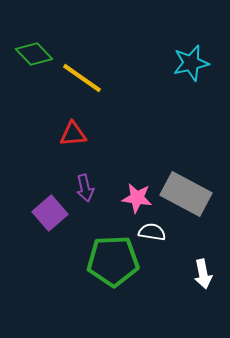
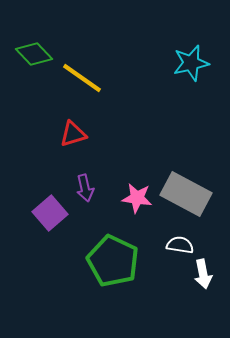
red triangle: rotated 12 degrees counterclockwise
white semicircle: moved 28 px right, 13 px down
green pentagon: rotated 27 degrees clockwise
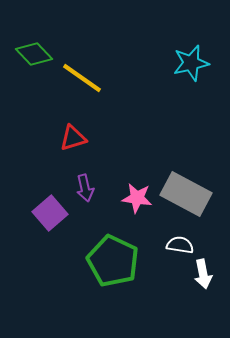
red triangle: moved 4 px down
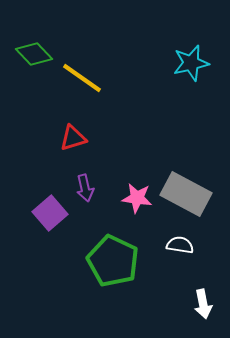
white arrow: moved 30 px down
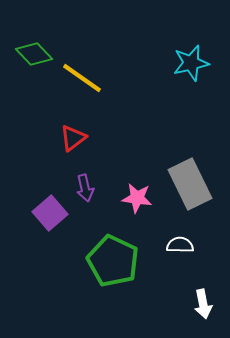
red triangle: rotated 20 degrees counterclockwise
gray rectangle: moved 4 px right, 10 px up; rotated 36 degrees clockwise
white semicircle: rotated 8 degrees counterclockwise
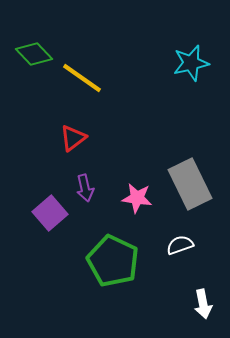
white semicircle: rotated 20 degrees counterclockwise
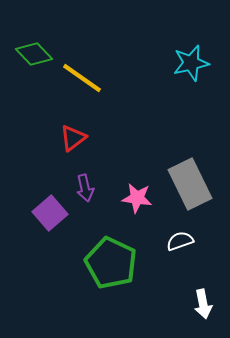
white semicircle: moved 4 px up
green pentagon: moved 2 px left, 2 px down
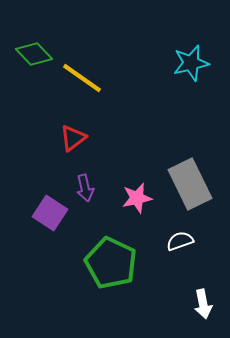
pink star: rotated 20 degrees counterclockwise
purple square: rotated 16 degrees counterclockwise
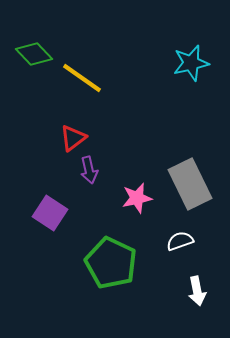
purple arrow: moved 4 px right, 18 px up
white arrow: moved 6 px left, 13 px up
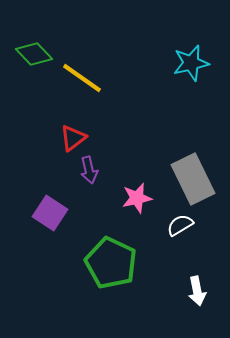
gray rectangle: moved 3 px right, 5 px up
white semicircle: moved 16 px up; rotated 12 degrees counterclockwise
